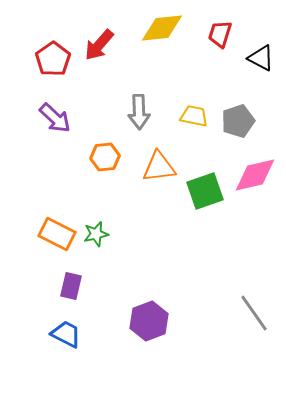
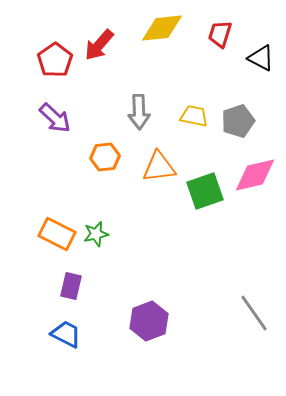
red pentagon: moved 2 px right, 1 px down
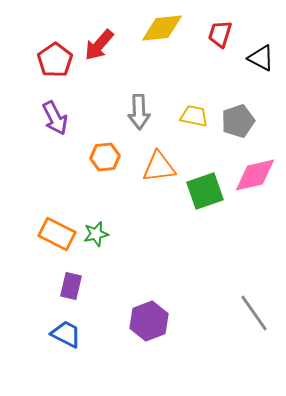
purple arrow: rotated 20 degrees clockwise
